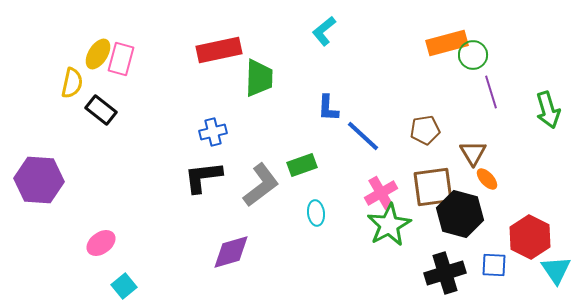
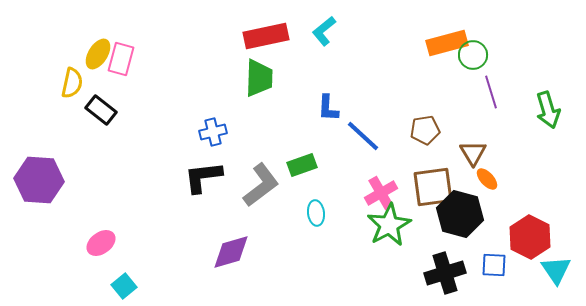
red rectangle: moved 47 px right, 14 px up
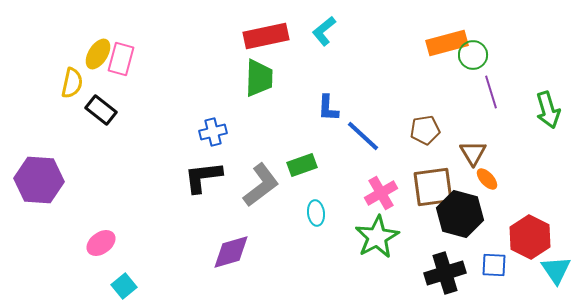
green star: moved 12 px left, 12 px down
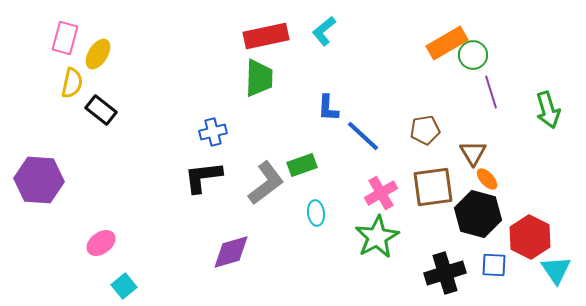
orange rectangle: rotated 15 degrees counterclockwise
pink rectangle: moved 56 px left, 21 px up
gray L-shape: moved 5 px right, 2 px up
black hexagon: moved 18 px right
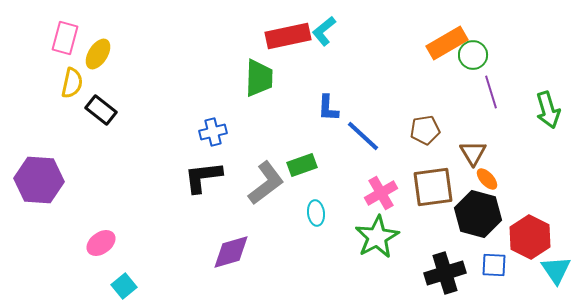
red rectangle: moved 22 px right
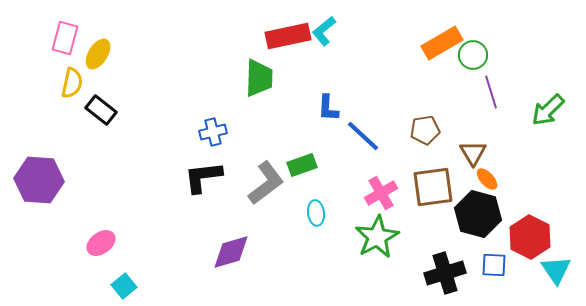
orange rectangle: moved 5 px left
green arrow: rotated 63 degrees clockwise
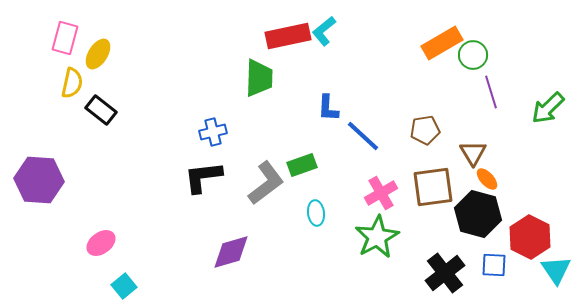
green arrow: moved 2 px up
black cross: rotated 21 degrees counterclockwise
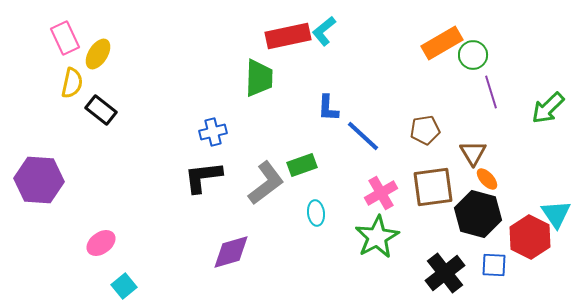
pink rectangle: rotated 40 degrees counterclockwise
cyan triangle: moved 56 px up
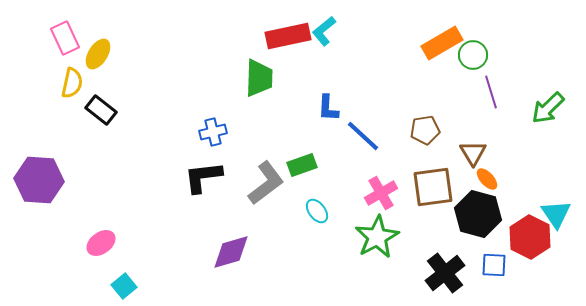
cyan ellipse: moved 1 px right, 2 px up; rotated 30 degrees counterclockwise
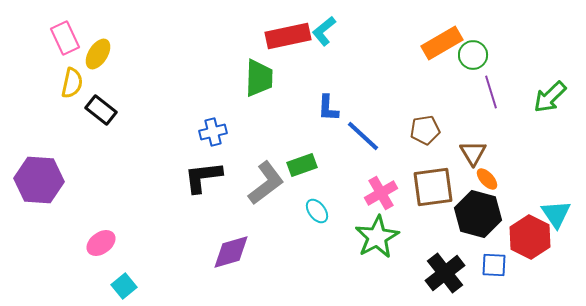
green arrow: moved 2 px right, 11 px up
